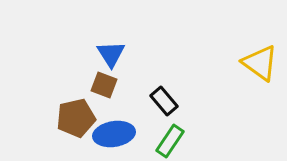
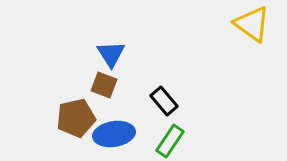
yellow triangle: moved 8 px left, 39 px up
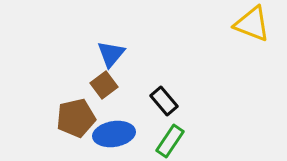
yellow triangle: rotated 15 degrees counterclockwise
blue triangle: rotated 12 degrees clockwise
brown square: rotated 32 degrees clockwise
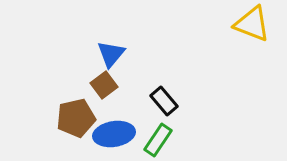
green rectangle: moved 12 px left, 1 px up
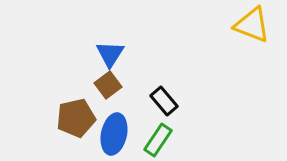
yellow triangle: moved 1 px down
blue triangle: moved 1 px left; rotated 8 degrees counterclockwise
brown square: moved 4 px right
blue ellipse: rotated 69 degrees counterclockwise
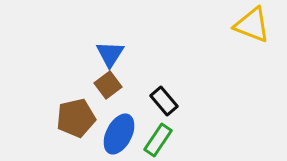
blue ellipse: moved 5 px right; rotated 15 degrees clockwise
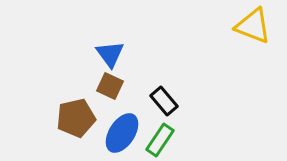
yellow triangle: moved 1 px right, 1 px down
blue triangle: rotated 8 degrees counterclockwise
brown square: moved 2 px right, 1 px down; rotated 28 degrees counterclockwise
blue ellipse: moved 3 px right, 1 px up; rotated 6 degrees clockwise
green rectangle: moved 2 px right
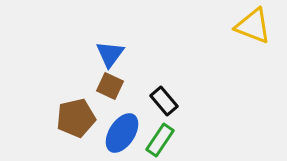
blue triangle: rotated 12 degrees clockwise
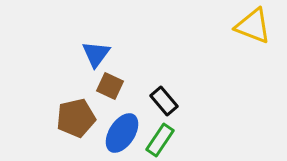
blue triangle: moved 14 px left
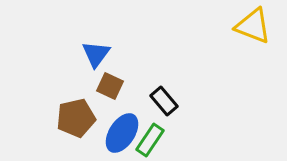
green rectangle: moved 10 px left
